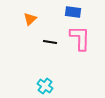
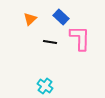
blue rectangle: moved 12 px left, 5 px down; rotated 35 degrees clockwise
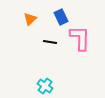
blue rectangle: rotated 21 degrees clockwise
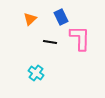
cyan cross: moved 9 px left, 13 px up
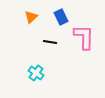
orange triangle: moved 1 px right, 2 px up
pink L-shape: moved 4 px right, 1 px up
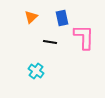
blue rectangle: moved 1 px right, 1 px down; rotated 14 degrees clockwise
cyan cross: moved 2 px up
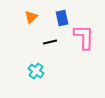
black line: rotated 24 degrees counterclockwise
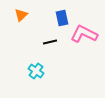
orange triangle: moved 10 px left, 2 px up
pink L-shape: moved 3 px up; rotated 64 degrees counterclockwise
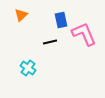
blue rectangle: moved 1 px left, 2 px down
pink L-shape: rotated 40 degrees clockwise
cyan cross: moved 8 px left, 3 px up
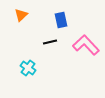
pink L-shape: moved 2 px right, 11 px down; rotated 20 degrees counterclockwise
